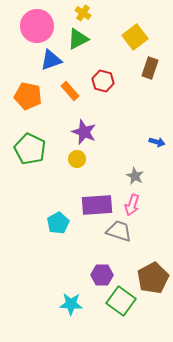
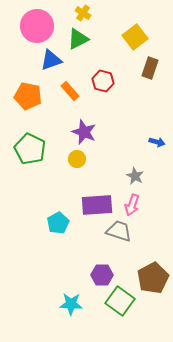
green square: moved 1 px left
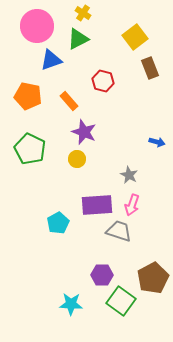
brown rectangle: rotated 40 degrees counterclockwise
orange rectangle: moved 1 px left, 10 px down
gray star: moved 6 px left, 1 px up
green square: moved 1 px right
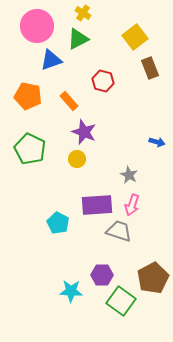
cyan pentagon: rotated 15 degrees counterclockwise
cyan star: moved 13 px up
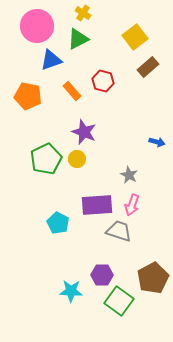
brown rectangle: moved 2 px left, 1 px up; rotated 70 degrees clockwise
orange rectangle: moved 3 px right, 10 px up
green pentagon: moved 16 px right, 10 px down; rotated 20 degrees clockwise
green square: moved 2 px left
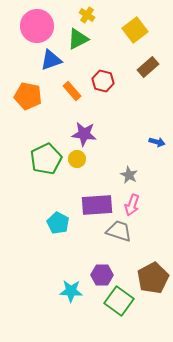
yellow cross: moved 4 px right, 2 px down
yellow square: moved 7 px up
purple star: moved 2 px down; rotated 15 degrees counterclockwise
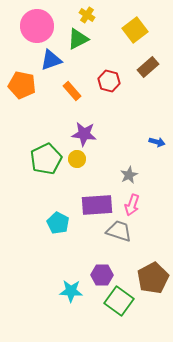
red hexagon: moved 6 px right
orange pentagon: moved 6 px left, 11 px up
gray star: rotated 18 degrees clockwise
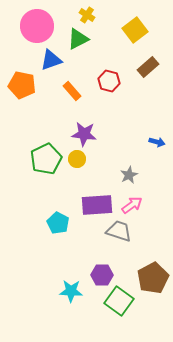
pink arrow: rotated 145 degrees counterclockwise
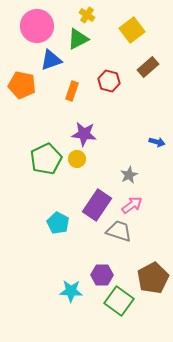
yellow square: moved 3 px left
orange rectangle: rotated 60 degrees clockwise
purple rectangle: rotated 52 degrees counterclockwise
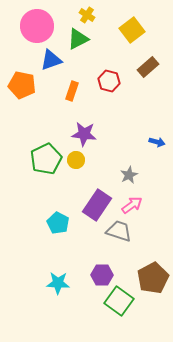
yellow circle: moved 1 px left, 1 px down
cyan star: moved 13 px left, 8 px up
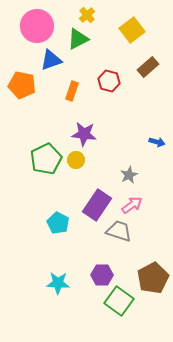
yellow cross: rotated 14 degrees clockwise
